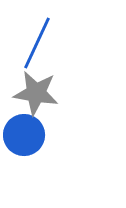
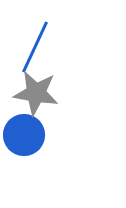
blue line: moved 2 px left, 4 px down
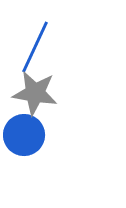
gray star: moved 1 px left
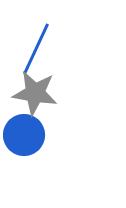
blue line: moved 1 px right, 2 px down
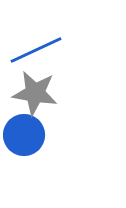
blue line: moved 1 px down; rotated 40 degrees clockwise
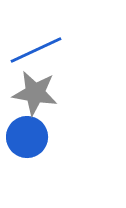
blue circle: moved 3 px right, 2 px down
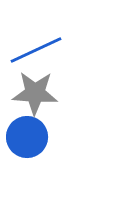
gray star: rotated 6 degrees counterclockwise
